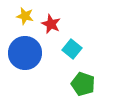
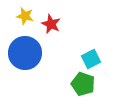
cyan square: moved 19 px right, 10 px down; rotated 24 degrees clockwise
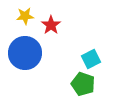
yellow star: rotated 18 degrees counterclockwise
red star: moved 1 px down; rotated 12 degrees clockwise
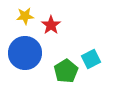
green pentagon: moved 17 px left, 13 px up; rotated 20 degrees clockwise
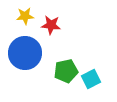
red star: rotated 30 degrees counterclockwise
cyan square: moved 20 px down
green pentagon: rotated 20 degrees clockwise
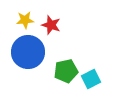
yellow star: moved 4 px down
red star: rotated 12 degrees clockwise
blue circle: moved 3 px right, 1 px up
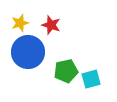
yellow star: moved 5 px left, 3 px down; rotated 12 degrees counterclockwise
cyan square: rotated 12 degrees clockwise
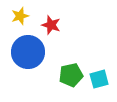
yellow star: moved 7 px up
green pentagon: moved 5 px right, 4 px down
cyan square: moved 8 px right
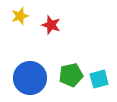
blue circle: moved 2 px right, 26 px down
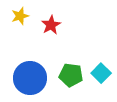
red star: rotated 24 degrees clockwise
green pentagon: rotated 20 degrees clockwise
cyan square: moved 2 px right, 6 px up; rotated 30 degrees counterclockwise
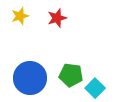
red star: moved 6 px right, 7 px up; rotated 12 degrees clockwise
cyan square: moved 6 px left, 15 px down
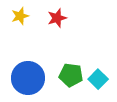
blue circle: moved 2 px left
cyan square: moved 3 px right, 9 px up
